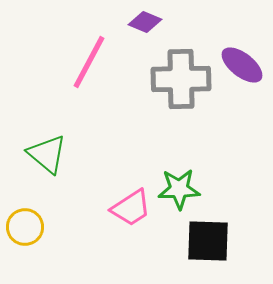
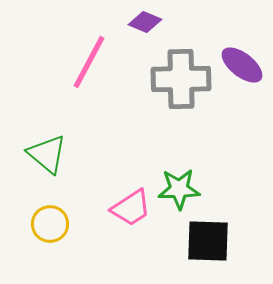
yellow circle: moved 25 px right, 3 px up
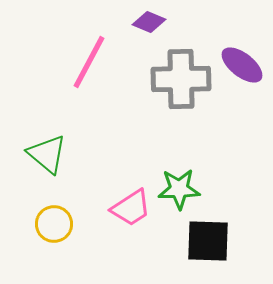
purple diamond: moved 4 px right
yellow circle: moved 4 px right
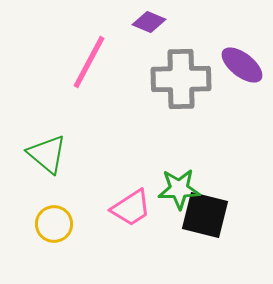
black square: moved 3 px left, 26 px up; rotated 12 degrees clockwise
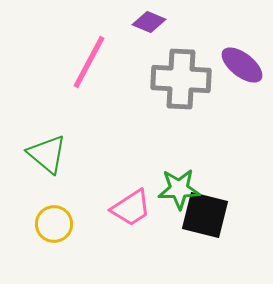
gray cross: rotated 4 degrees clockwise
